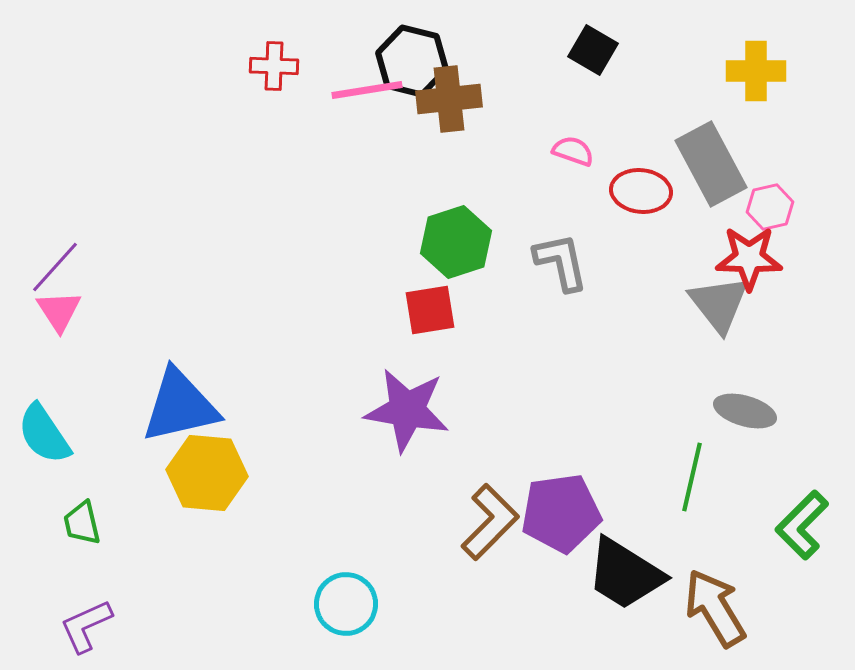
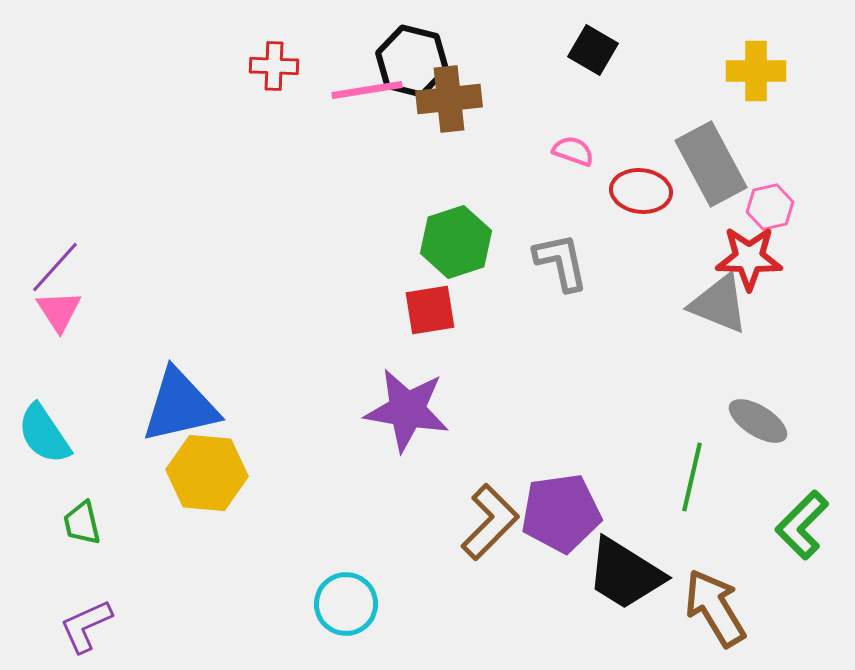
gray triangle: rotated 30 degrees counterclockwise
gray ellipse: moved 13 px right, 10 px down; rotated 16 degrees clockwise
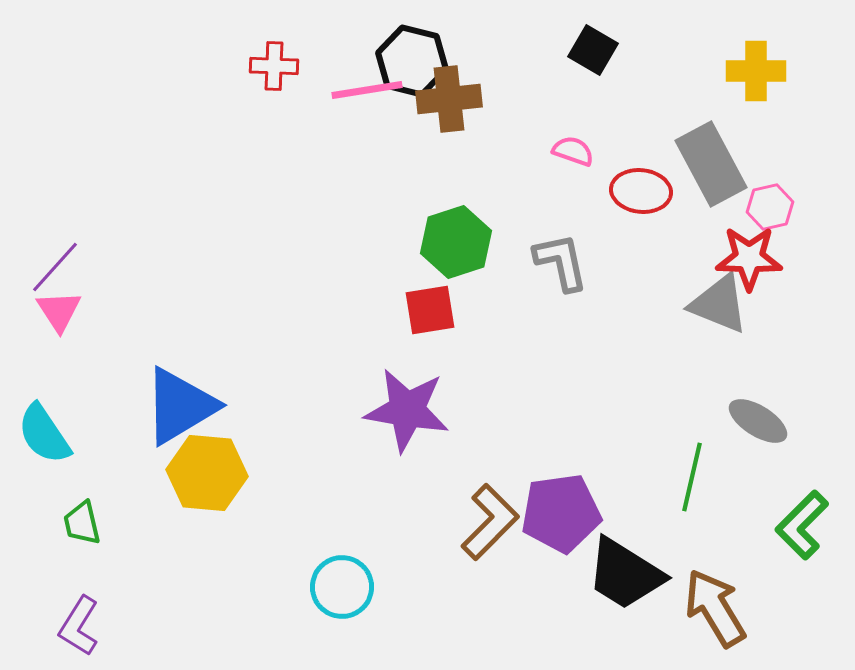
blue triangle: rotated 18 degrees counterclockwise
cyan circle: moved 4 px left, 17 px up
purple L-shape: moved 7 px left; rotated 34 degrees counterclockwise
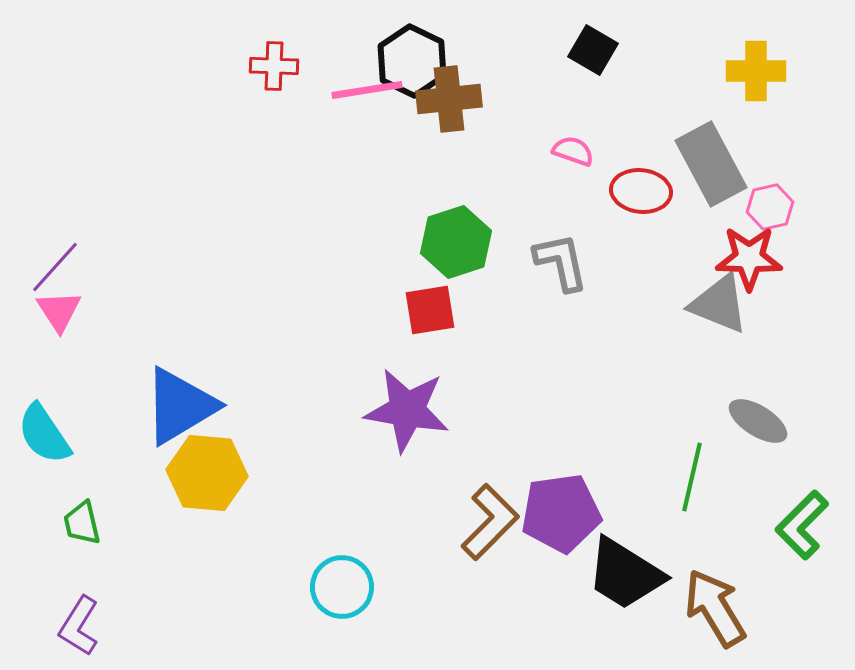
black hexagon: rotated 12 degrees clockwise
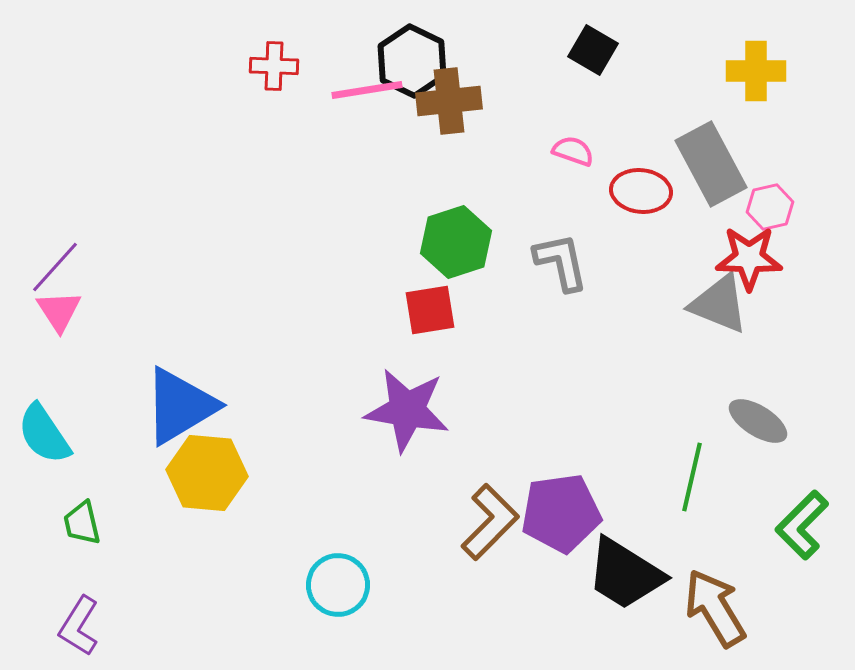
brown cross: moved 2 px down
cyan circle: moved 4 px left, 2 px up
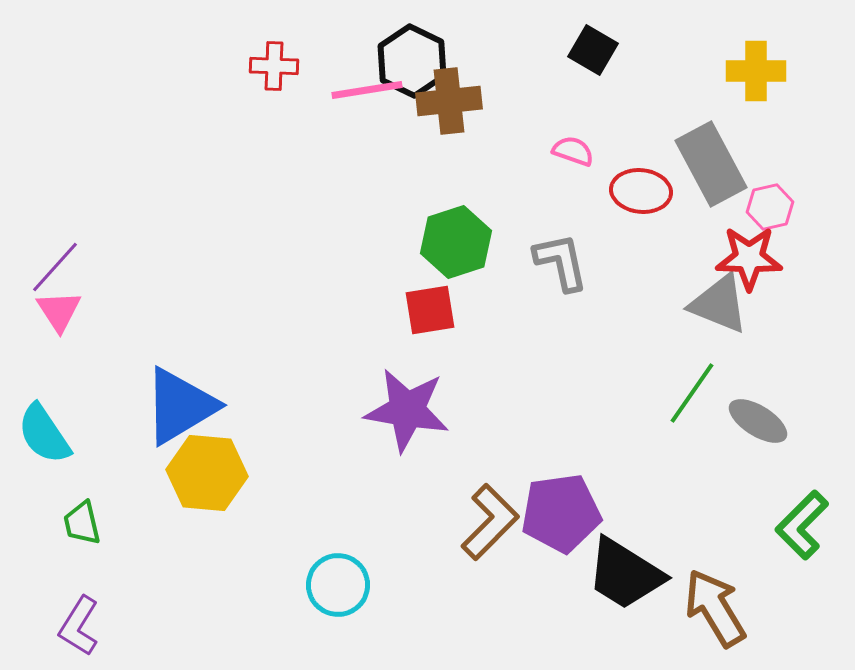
green line: moved 84 px up; rotated 22 degrees clockwise
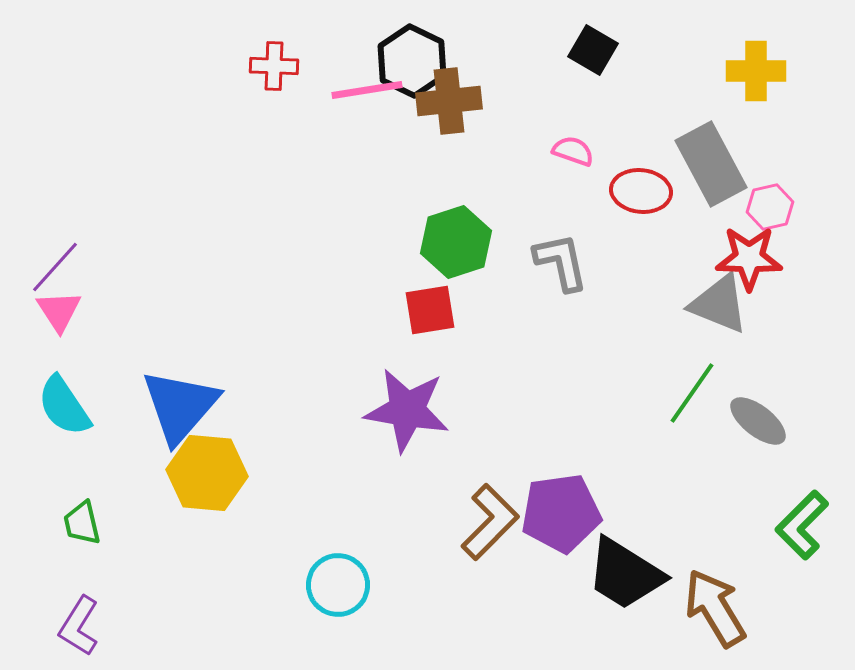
blue triangle: rotated 18 degrees counterclockwise
gray ellipse: rotated 6 degrees clockwise
cyan semicircle: moved 20 px right, 28 px up
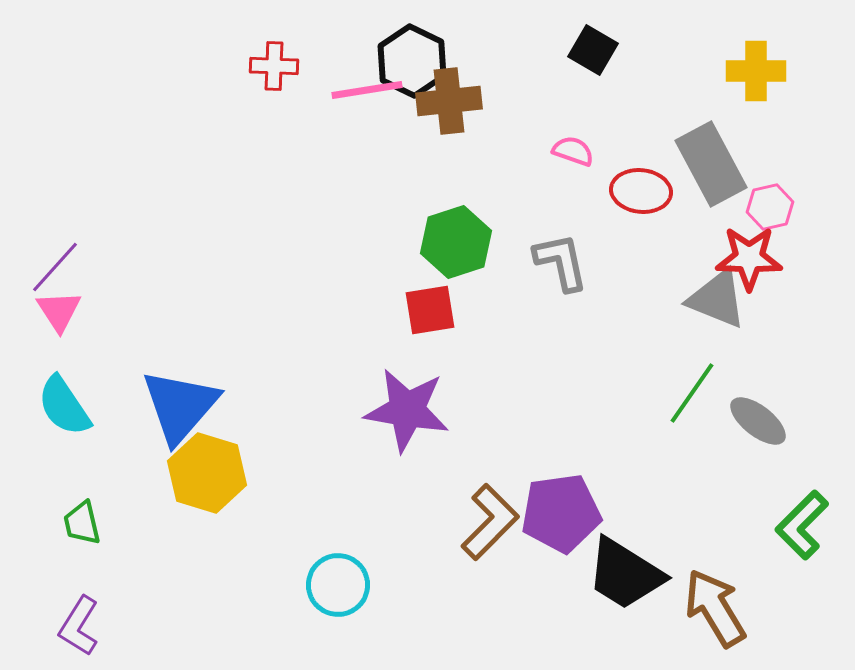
gray triangle: moved 2 px left, 5 px up
yellow hexagon: rotated 12 degrees clockwise
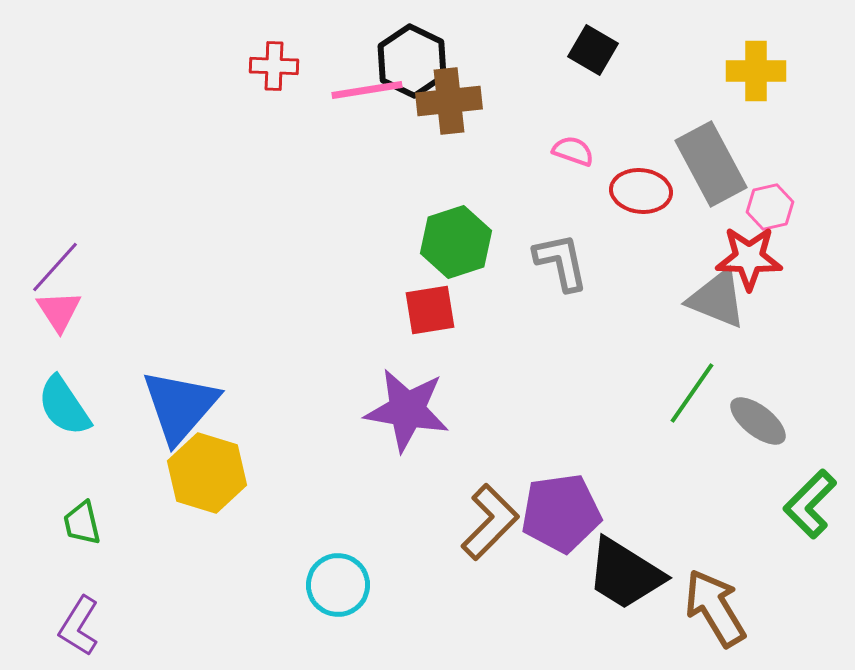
green L-shape: moved 8 px right, 21 px up
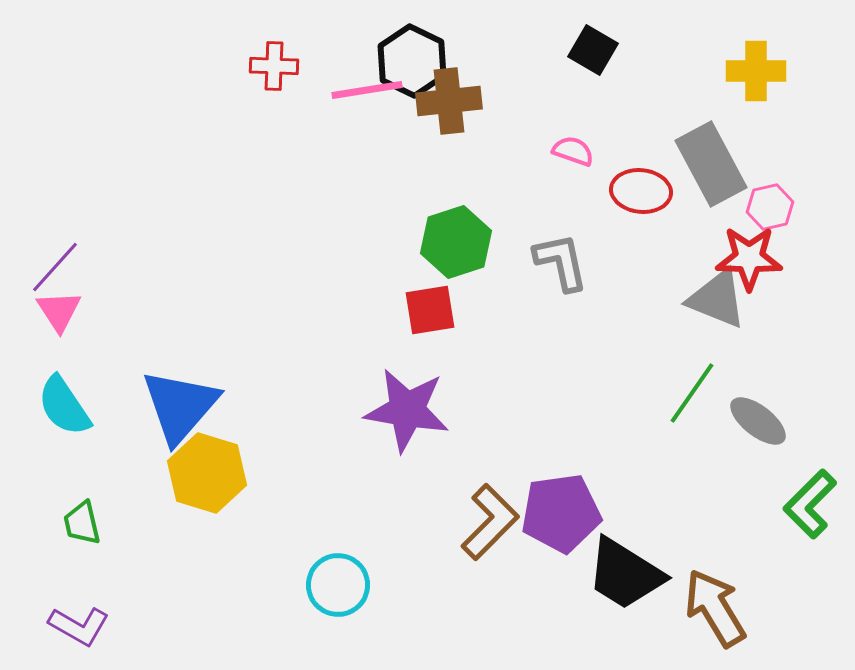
purple L-shape: rotated 92 degrees counterclockwise
